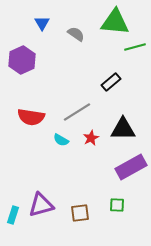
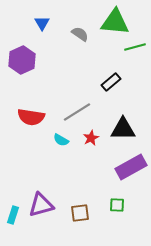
gray semicircle: moved 4 px right
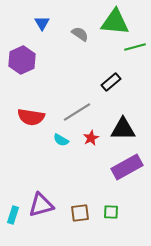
purple rectangle: moved 4 px left
green square: moved 6 px left, 7 px down
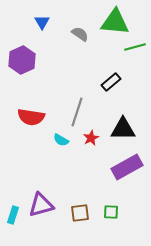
blue triangle: moved 1 px up
gray line: rotated 40 degrees counterclockwise
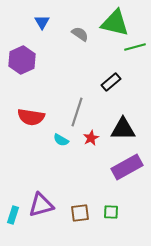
green triangle: moved 1 px down; rotated 8 degrees clockwise
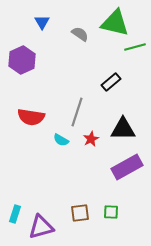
red star: moved 1 px down
purple triangle: moved 22 px down
cyan rectangle: moved 2 px right, 1 px up
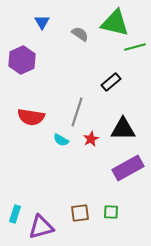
purple rectangle: moved 1 px right, 1 px down
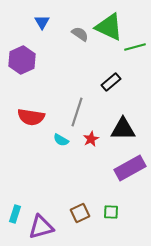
green triangle: moved 6 px left, 4 px down; rotated 12 degrees clockwise
purple rectangle: moved 2 px right
brown square: rotated 18 degrees counterclockwise
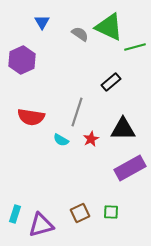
purple triangle: moved 2 px up
